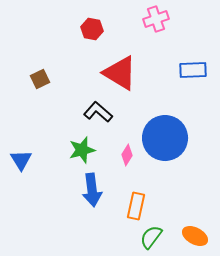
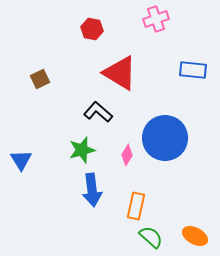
blue rectangle: rotated 8 degrees clockwise
green semicircle: rotated 95 degrees clockwise
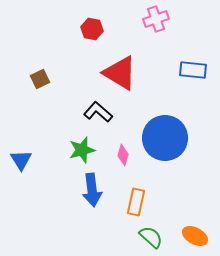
pink diamond: moved 4 px left; rotated 15 degrees counterclockwise
orange rectangle: moved 4 px up
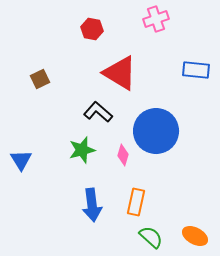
blue rectangle: moved 3 px right
blue circle: moved 9 px left, 7 px up
blue arrow: moved 15 px down
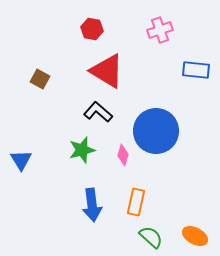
pink cross: moved 4 px right, 11 px down
red triangle: moved 13 px left, 2 px up
brown square: rotated 36 degrees counterclockwise
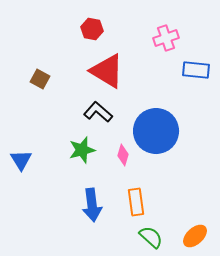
pink cross: moved 6 px right, 8 px down
orange rectangle: rotated 20 degrees counterclockwise
orange ellipse: rotated 70 degrees counterclockwise
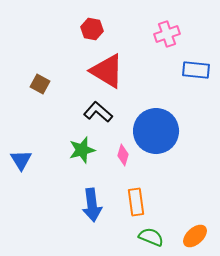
pink cross: moved 1 px right, 4 px up
brown square: moved 5 px down
green semicircle: rotated 20 degrees counterclockwise
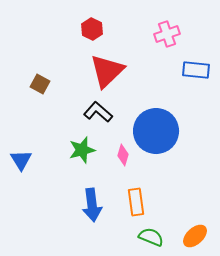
red hexagon: rotated 15 degrees clockwise
red triangle: rotated 45 degrees clockwise
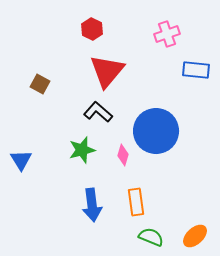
red triangle: rotated 6 degrees counterclockwise
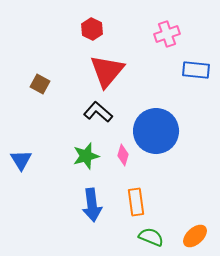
green star: moved 4 px right, 6 px down
